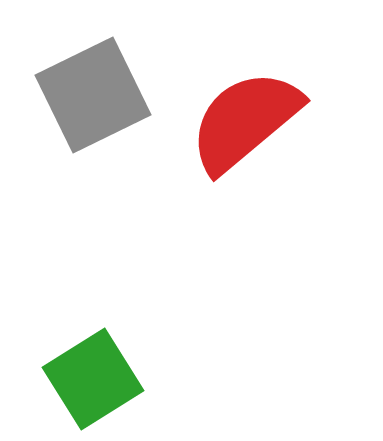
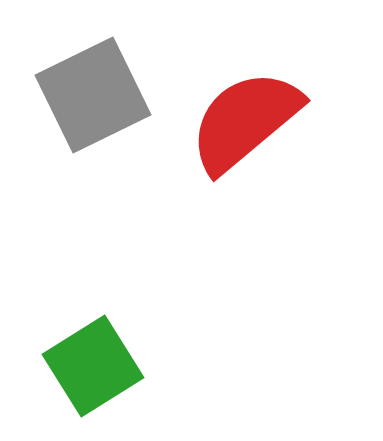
green square: moved 13 px up
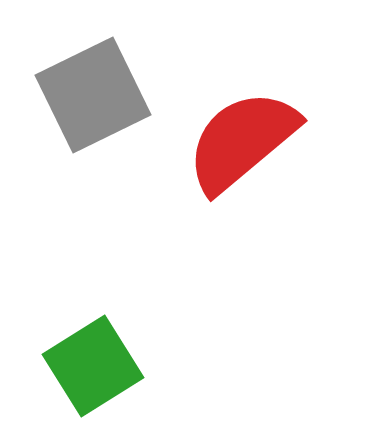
red semicircle: moved 3 px left, 20 px down
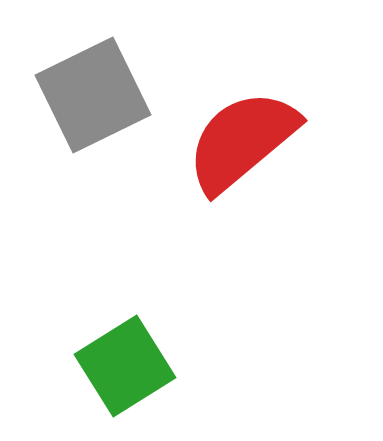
green square: moved 32 px right
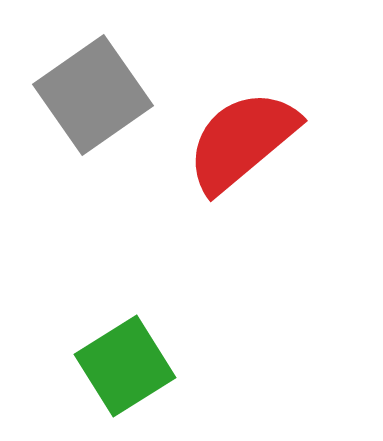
gray square: rotated 9 degrees counterclockwise
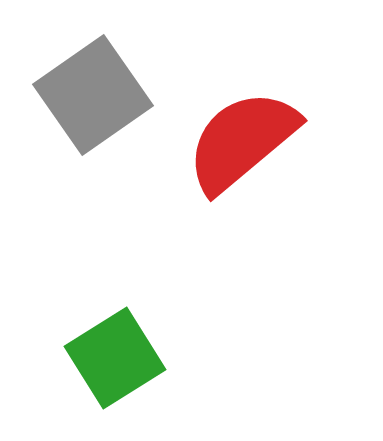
green square: moved 10 px left, 8 px up
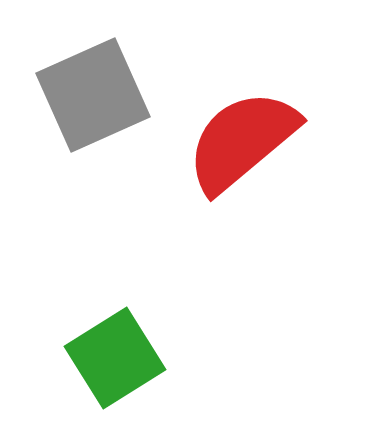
gray square: rotated 11 degrees clockwise
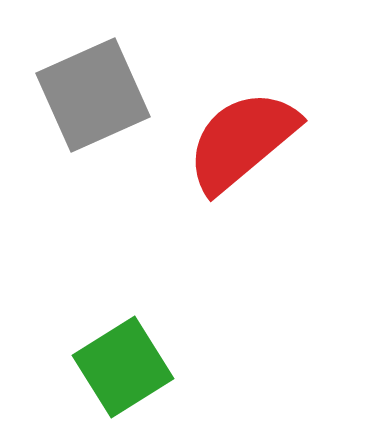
green square: moved 8 px right, 9 px down
